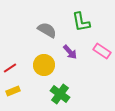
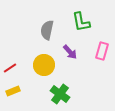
gray semicircle: rotated 108 degrees counterclockwise
pink rectangle: rotated 72 degrees clockwise
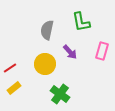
yellow circle: moved 1 px right, 1 px up
yellow rectangle: moved 1 px right, 3 px up; rotated 16 degrees counterclockwise
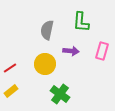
green L-shape: rotated 15 degrees clockwise
purple arrow: moved 1 px right, 1 px up; rotated 42 degrees counterclockwise
yellow rectangle: moved 3 px left, 3 px down
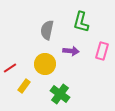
green L-shape: rotated 10 degrees clockwise
yellow rectangle: moved 13 px right, 5 px up; rotated 16 degrees counterclockwise
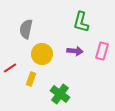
gray semicircle: moved 21 px left, 1 px up
purple arrow: moved 4 px right
yellow circle: moved 3 px left, 10 px up
yellow rectangle: moved 7 px right, 7 px up; rotated 16 degrees counterclockwise
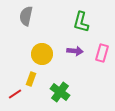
gray semicircle: moved 13 px up
pink rectangle: moved 2 px down
red line: moved 5 px right, 26 px down
green cross: moved 2 px up
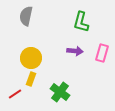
yellow circle: moved 11 px left, 4 px down
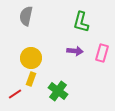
green cross: moved 2 px left, 1 px up
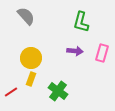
gray semicircle: rotated 126 degrees clockwise
red line: moved 4 px left, 2 px up
